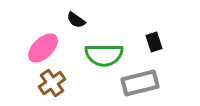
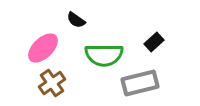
black rectangle: rotated 66 degrees clockwise
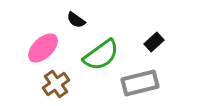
green semicircle: moved 3 px left; rotated 36 degrees counterclockwise
brown cross: moved 4 px right, 1 px down
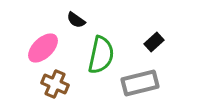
green semicircle: rotated 42 degrees counterclockwise
brown cross: moved 1 px left; rotated 32 degrees counterclockwise
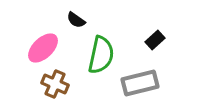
black rectangle: moved 1 px right, 2 px up
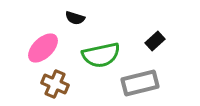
black semicircle: moved 1 px left, 2 px up; rotated 18 degrees counterclockwise
black rectangle: moved 1 px down
green semicircle: rotated 66 degrees clockwise
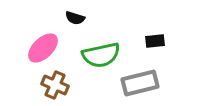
black rectangle: rotated 36 degrees clockwise
brown cross: moved 1 px down
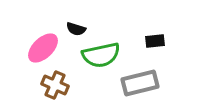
black semicircle: moved 1 px right, 11 px down
